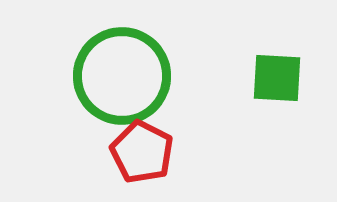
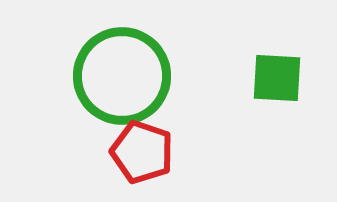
red pentagon: rotated 8 degrees counterclockwise
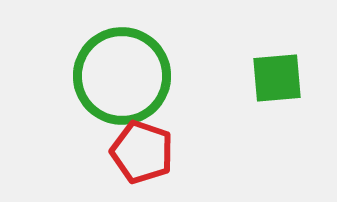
green square: rotated 8 degrees counterclockwise
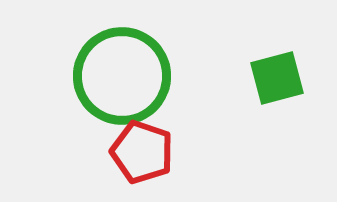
green square: rotated 10 degrees counterclockwise
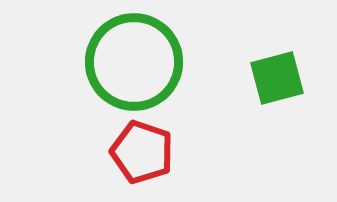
green circle: moved 12 px right, 14 px up
